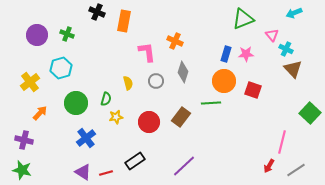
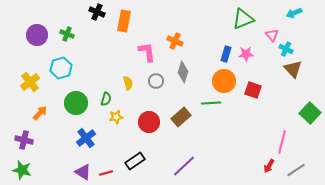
brown rectangle: rotated 12 degrees clockwise
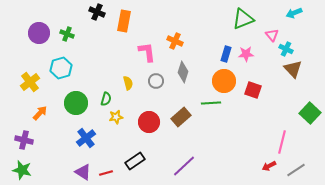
purple circle: moved 2 px right, 2 px up
red arrow: rotated 32 degrees clockwise
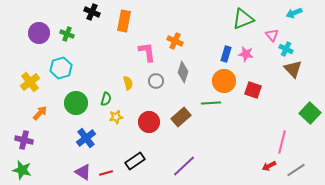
black cross: moved 5 px left
pink star: rotated 14 degrees clockwise
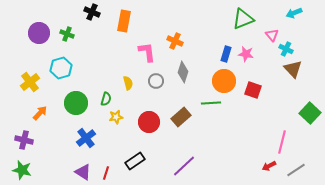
red line: rotated 56 degrees counterclockwise
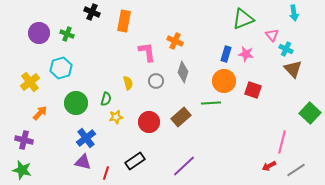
cyan arrow: rotated 77 degrees counterclockwise
purple triangle: moved 10 px up; rotated 18 degrees counterclockwise
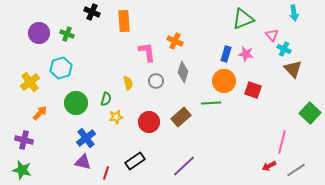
orange rectangle: rotated 15 degrees counterclockwise
cyan cross: moved 2 px left
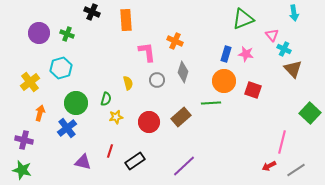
orange rectangle: moved 2 px right, 1 px up
gray circle: moved 1 px right, 1 px up
orange arrow: rotated 28 degrees counterclockwise
blue cross: moved 19 px left, 10 px up
red line: moved 4 px right, 22 px up
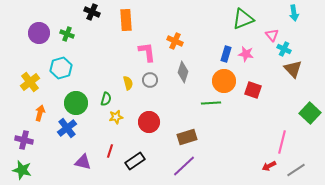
gray circle: moved 7 px left
brown rectangle: moved 6 px right, 20 px down; rotated 24 degrees clockwise
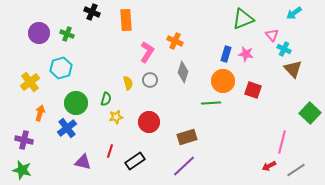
cyan arrow: rotated 63 degrees clockwise
pink L-shape: rotated 40 degrees clockwise
orange circle: moved 1 px left
